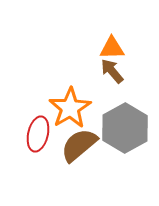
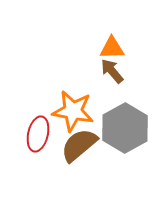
orange star: moved 3 px right, 3 px down; rotated 30 degrees counterclockwise
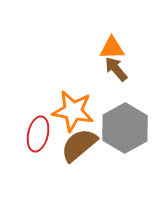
brown arrow: moved 4 px right, 2 px up
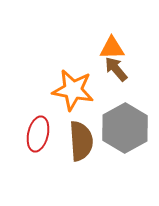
orange star: moved 21 px up
brown semicircle: moved 2 px right, 4 px up; rotated 126 degrees clockwise
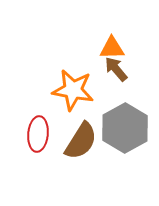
red ellipse: rotated 8 degrees counterclockwise
brown semicircle: rotated 36 degrees clockwise
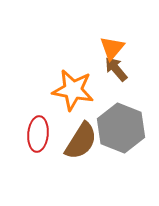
orange triangle: rotated 48 degrees counterclockwise
gray hexagon: moved 4 px left; rotated 9 degrees counterclockwise
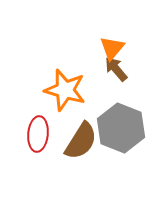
orange star: moved 8 px left; rotated 6 degrees clockwise
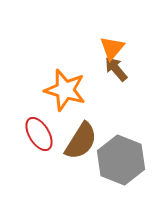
gray hexagon: moved 32 px down
red ellipse: moved 1 px right; rotated 36 degrees counterclockwise
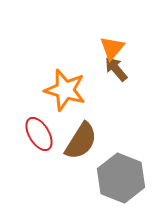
gray hexagon: moved 18 px down
